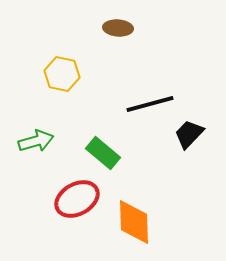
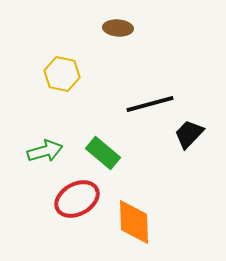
green arrow: moved 9 px right, 10 px down
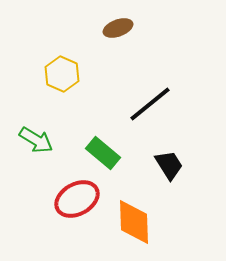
brown ellipse: rotated 24 degrees counterclockwise
yellow hexagon: rotated 12 degrees clockwise
black line: rotated 24 degrees counterclockwise
black trapezoid: moved 20 px left, 31 px down; rotated 104 degrees clockwise
green arrow: moved 9 px left, 11 px up; rotated 48 degrees clockwise
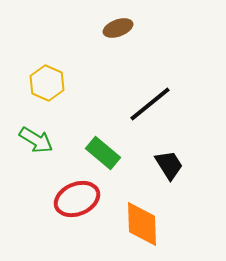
yellow hexagon: moved 15 px left, 9 px down
red ellipse: rotated 6 degrees clockwise
orange diamond: moved 8 px right, 2 px down
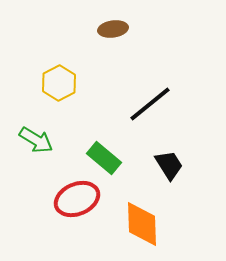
brown ellipse: moved 5 px left, 1 px down; rotated 12 degrees clockwise
yellow hexagon: moved 12 px right; rotated 8 degrees clockwise
green rectangle: moved 1 px right, 5 px down
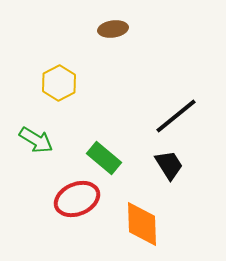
black line: moved 26 px right, 12 px down
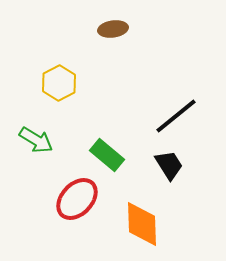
green rectangle: moved 3 px right, 3 px up
red ellipse: rotated 24 degrees counterclockwise
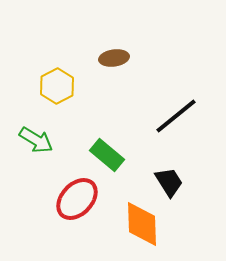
brown ellipse: moved 1 px right, 29 px down
yellow hexagon: moved 2 px left, 3 px down
black trapezoid: moved 17 px down
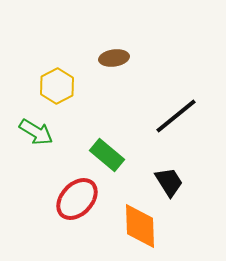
green arrow: moved 8 px up
orange diamond: moved 2 px left, 2 px down
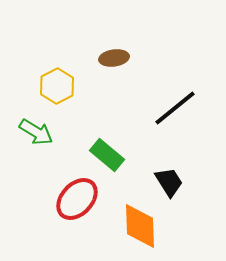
black line: moved 1 px left, 8 px up
